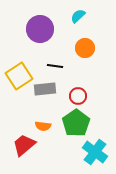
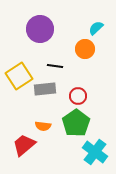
cyan semicircle: moved 18 px right, 12 px down
orange circle: moved 1 px down
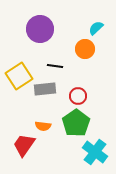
red trapezoid: rotated 15 degrees counterclockwise
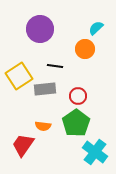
red trapezoid: moved 1 px left
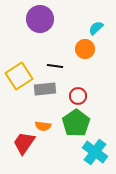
purple circle: moved 10 px up
red trapezoid: moved 1 px right, 2 px up
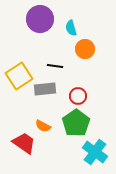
cyan semicircle: moved 25 px left; rotated 63 degrees counterclockwise
orange semicircle: rotated 21 degrees clockwise
red trapezoid: rotated 90 degrees clockwise
